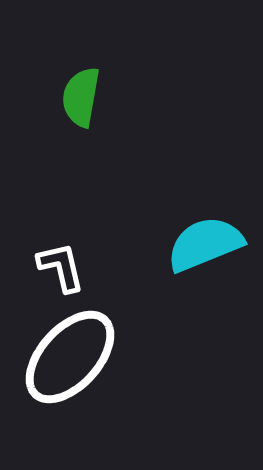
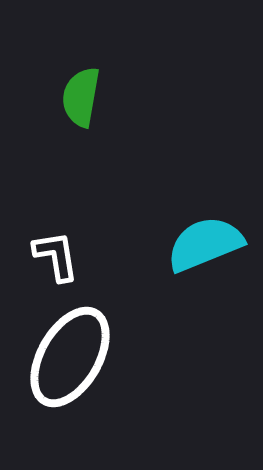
white L-shape: moved 5 px left, 11 px up; rotated 4 degrees clockwise
white ellipse: rotated 12 degrees counterclockwise
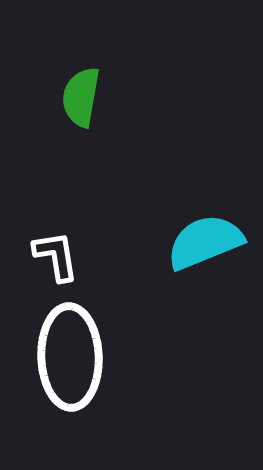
cyan semicircle: moved 2 px up
white ellipse: rotated 32 degrees counterclockwise
